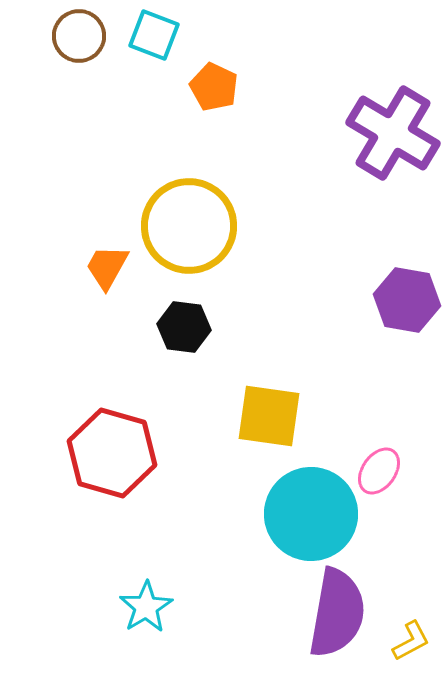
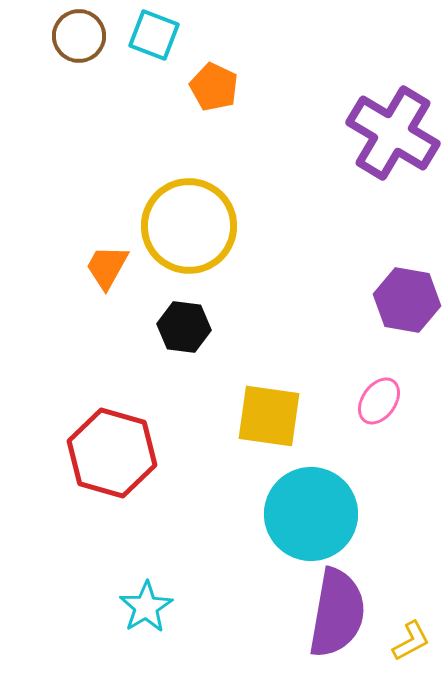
pink ellipse: moved 70 px up
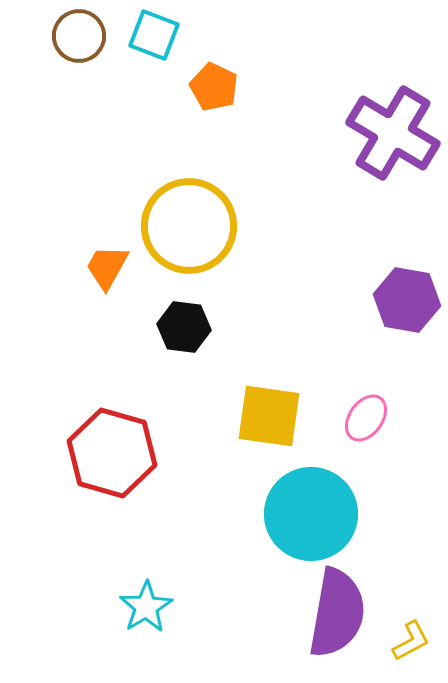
pink ellipse: moved 13 px left, 17 px down
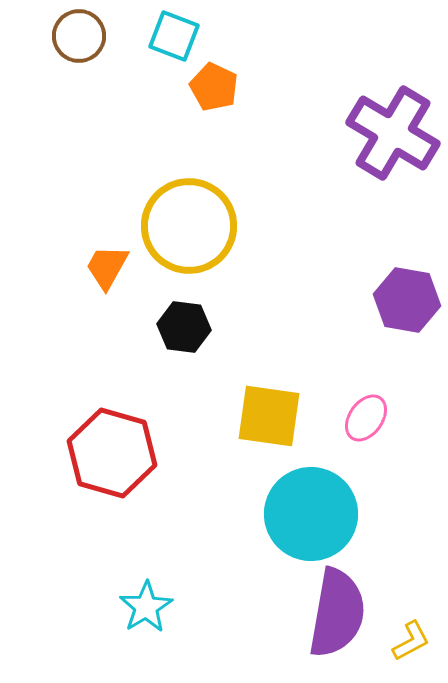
cyan square: moved 20 px right, 1 px down
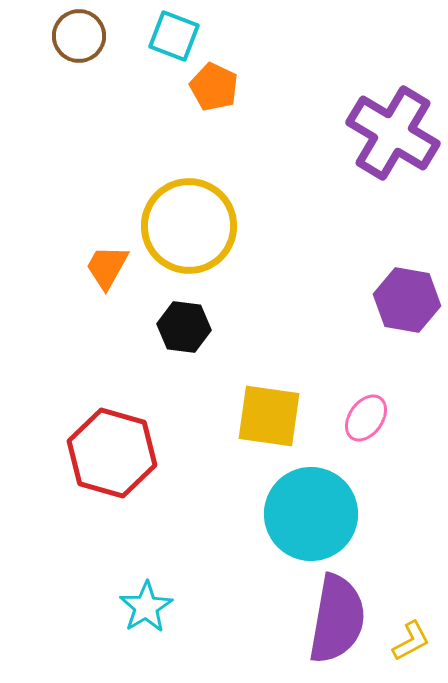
purple semicircle: moved 6 px down
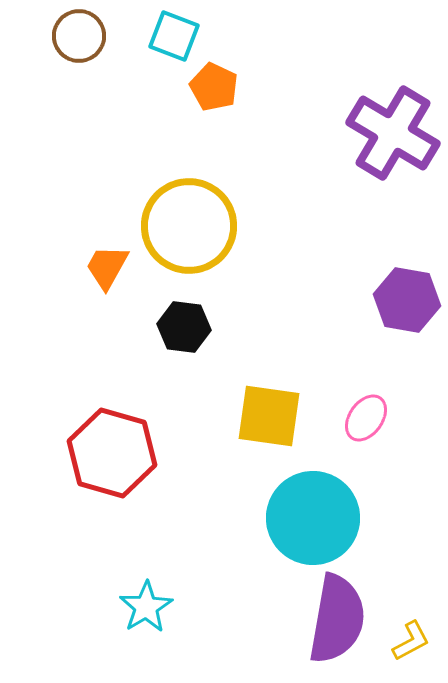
cyan circle: moved 2 px right, 4 px down
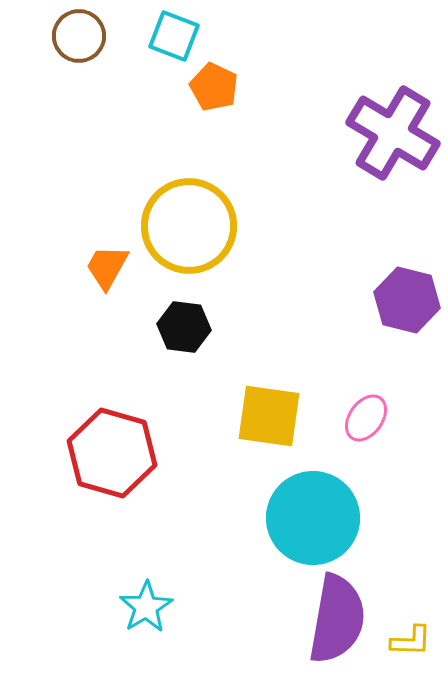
purple hexagon: rotated 4 degrees clockwise
yellow L-shape: rotated 30 degrees clockwise
